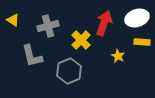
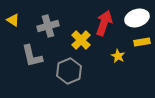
yellow rectangle: rotated 14 degrees counterclockwise
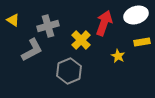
white ellipse: moved 1 px left, 3 px up
gray L-shape: moved 6 px up; rotated 105 degrees counterclockwise
